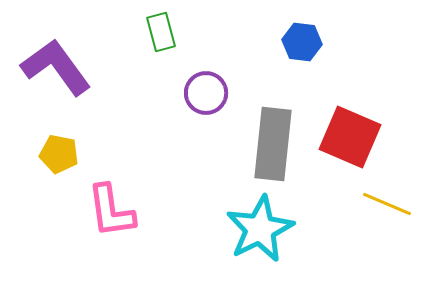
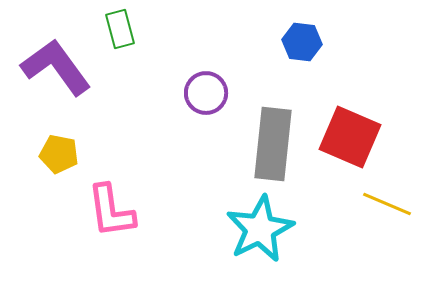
green rectangle: moved 41 px left, 3 px up
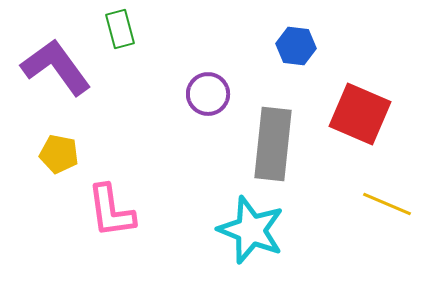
blue hexagon: moved 6 px left, 4 px down
purple circle: moved 2 px right, 1 px down
red square: moved 10 px right, 23 px up
cyan star: moved 9 px left, 1 px down; rotated 24 degrees counterclockwise
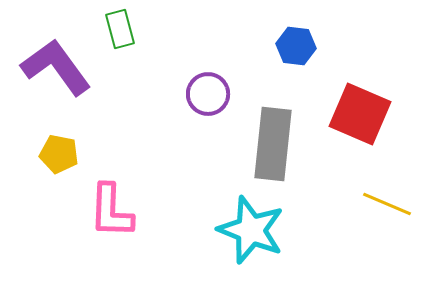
pink L-shape: rotated 10 degrees clockwise
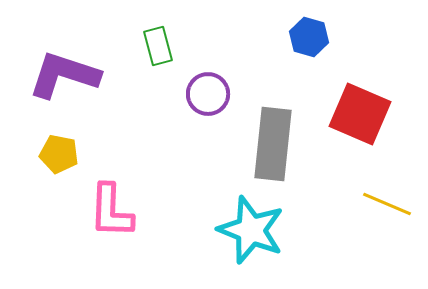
green rectangle: moved 38 px right, 17 px down
blue hexagon: moved 13 px right, 9 px up; rotated 9 degrees clockwise
purple L-shape: moved 8 px right, 8 px down; rotated 36 degrees counterclockwise
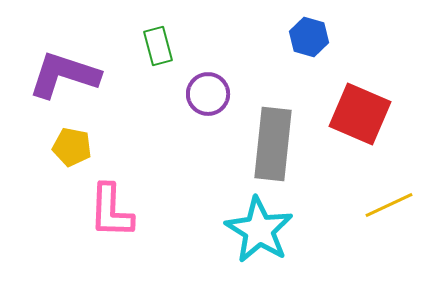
yellow pentagon: moved 13 px right, 7 px up
yellow line: moved 2 px right, 1 px down; rotated 48 degrees counterclockwise
cyan star: moved 8 px right; rotated 10 degrees clockwise
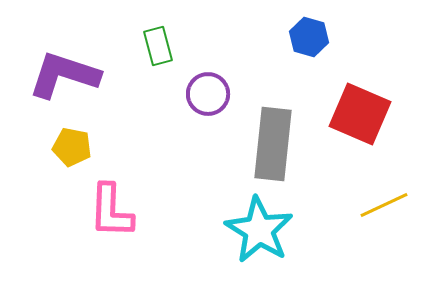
yellow line: moved 5 px left
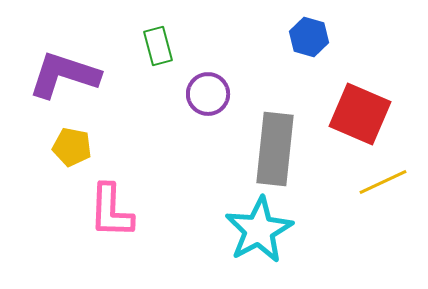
gray rectangle: moved 2 px right, 5 px down
yellow line: moved 1 px left, 23 px up
cyan star: rotated 12 degrees clockwise
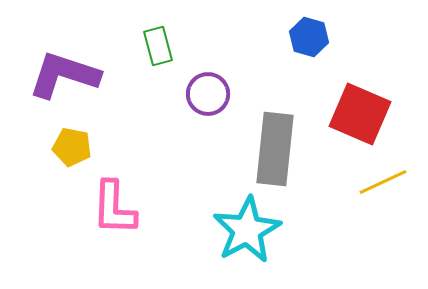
pink L-shape: moved 3 px right, 3 px up
cyan star: moved 12 px left
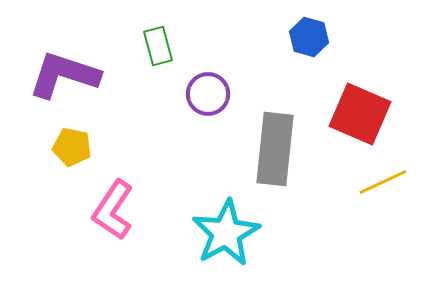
pink L-shape: moved 1 px left, 2 px down; rotated 32 degrees clockwise
cyan star: moved 21 px left, 3 px down
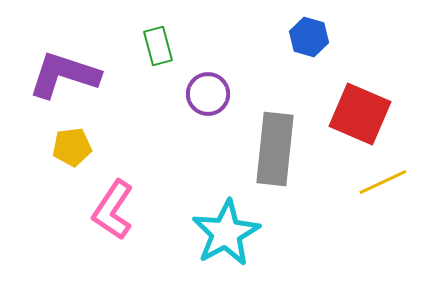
yellow pentagon: rotated 18 degrees counterclockwise
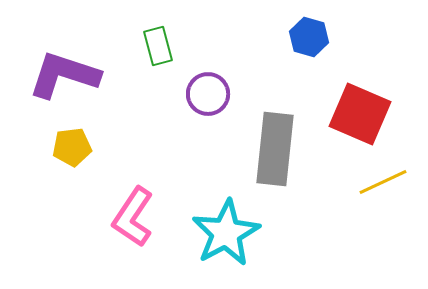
pink L-shape: moved 20 px right, 7 px down
